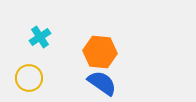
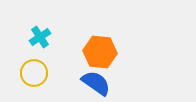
yellow circle: moved 5 px right, 5 px up
blue semicircle: moved 6 px left
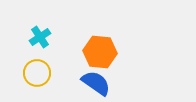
yellow circle: moved 3 px right
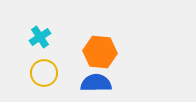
yellow circle: moved 7 px right
blue semicircle: rotated 36 degrees counterclockwise
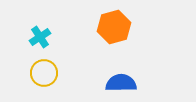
orange hexagon: moved 14 px right, 25 px up; rotated 20 degrees counterclockwise
blue semicircle: moved 25 px right
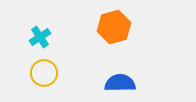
blue semicircle: moved 1 px left
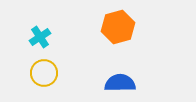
orange hexagon: moved 4 px right
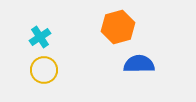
yellow circle: moved 3 px up
blue semicircle: moved 19 px right, 19 px up
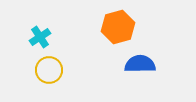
blue semicircle: moved 1 px right
yellow circle: moved 5 px right
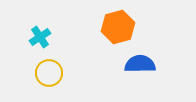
yellow circle: moved 3 px down
